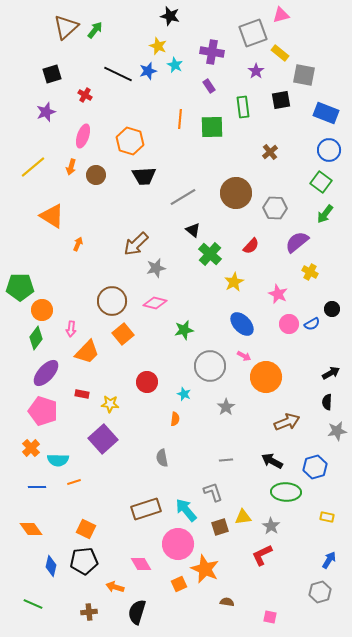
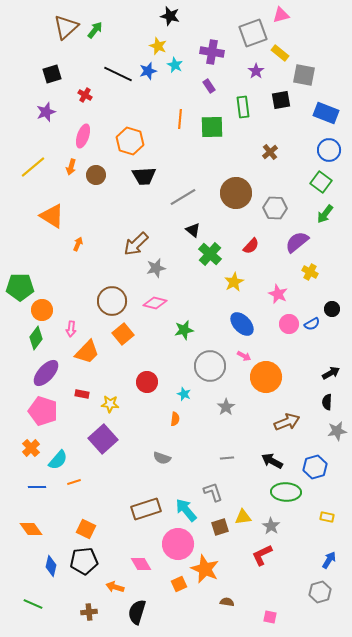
gray semicircle at (162, 458): rotated 60 degrees counterclockwise
cyan semicircle at (58, 460): rotated 50 degrees counterclockwise
gray line at (226, 460): moved 1 px right, 2 px up
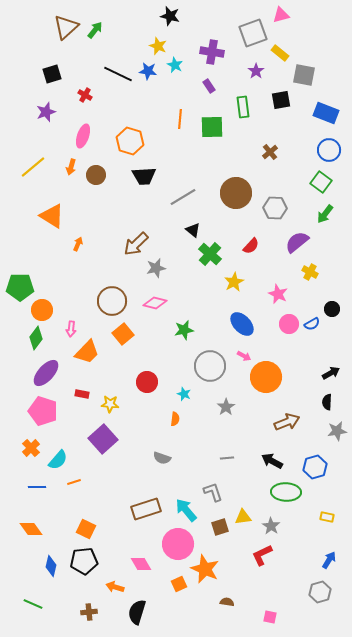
blue star at (148, 71): rotated 24 degrees clockwise
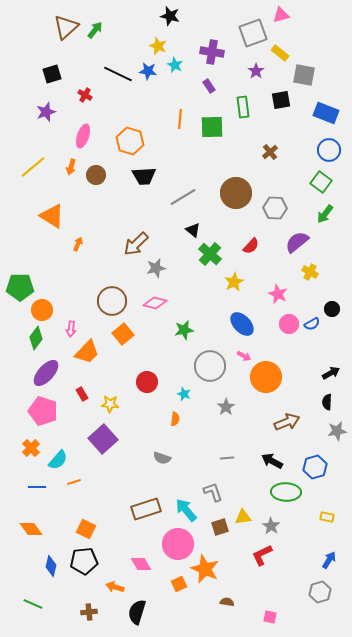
red rectangle at (82, 394): rotated 48 degrees clockwise
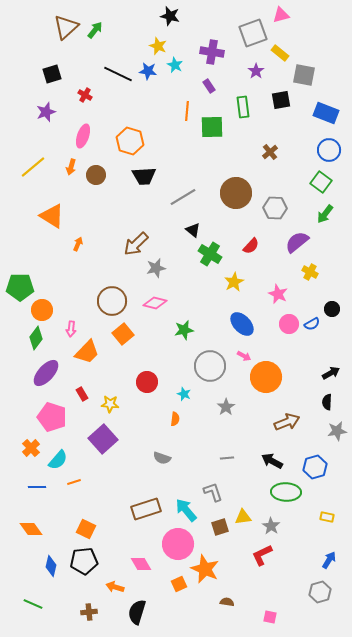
orange line at (180, 119): moved 7 px right, 8 px up
green cross at (210, 254): rotated 10 degrees counterclockwise
pink pentagon at (43, 411): moved 9 px right, 6 px down
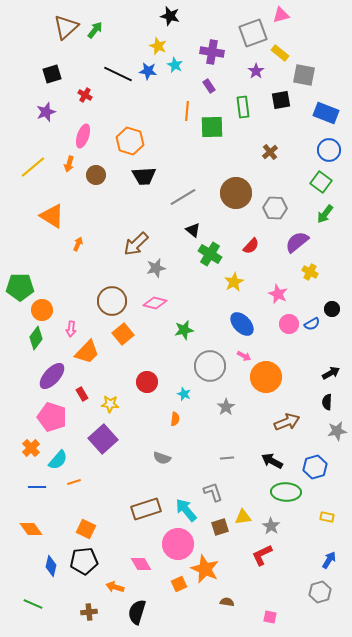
orange arrow at (71, 167): moved 2 px left, 3 px up
purple ellipse at (46, 373): moved 6 px right, 3 px down
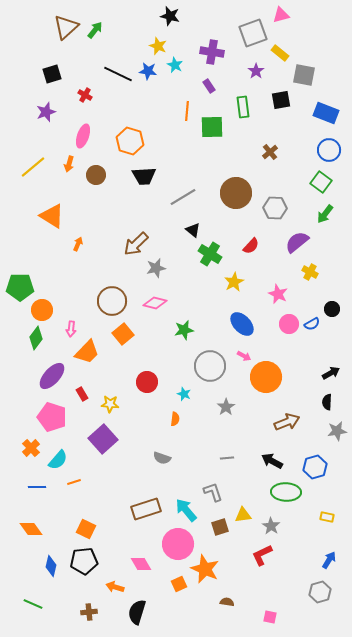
yellow triangle at (243, 517): moved 2 px up
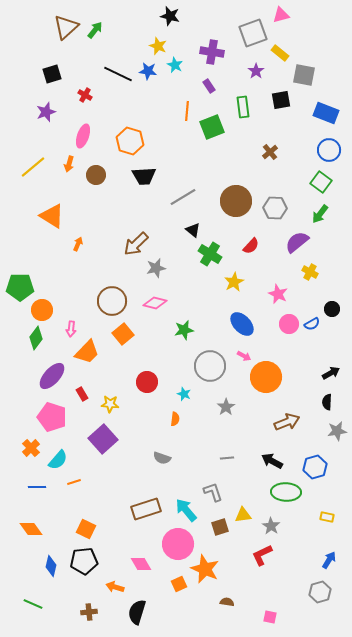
green square at (212, 127): rotated 20 degrees counterclockwise
brown circle at (236, 193): moved 8 px down
green arrow at (325, 214): moved 5 px left
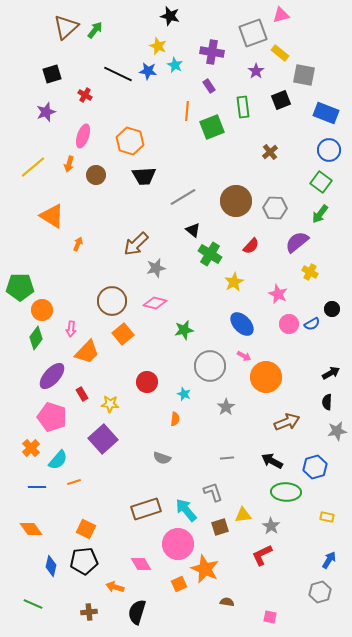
black square at (281, 100): rotated 12 degrees counterclockwise
